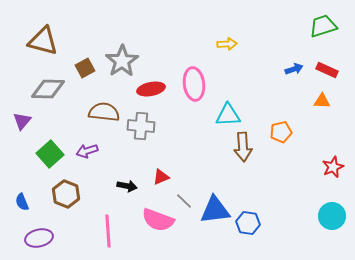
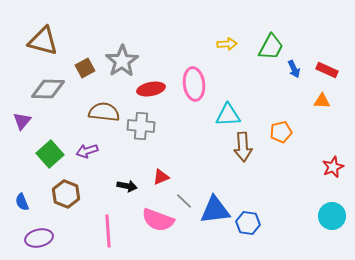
green trapezoid: moved 52 px left, 21 px down; rotated 136 degrees clockwise
blue arrow: rotated 84 degrees clockwise
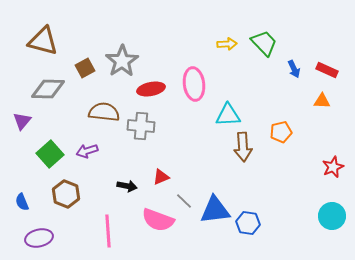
green trapezoid: moved 7 px left, 4 px up; rotated 72 degrees counterclockwise
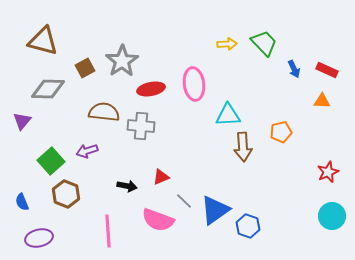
green square: moved 1 px right, 7 px down
red star: moved 5 px left, 5 px down
blue triangle: rotated 28 degrees counterclockwise
blue hexagon: moved 3 px down; rotated 10 degrees clockwise
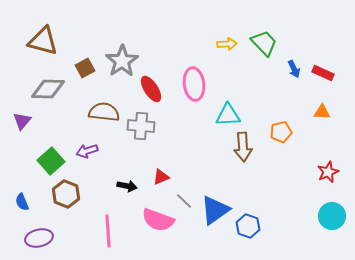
red rectangle: moved 4 px left, 3 px down
red ellipse: rotated 68 degrees clockwise
orange triangle: moved 11 px down
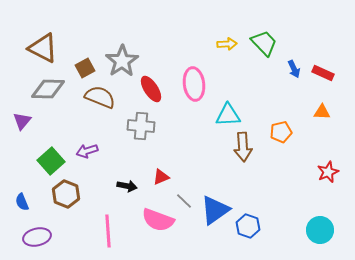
brown triangle: moved 7 px down; rotated 12 degrees clockwise
brown semicircle: moved 4 px left, 15 px up; rotated 16 degrees clockwise
cyan circle: moved 12 px left, 14 px down
purple ellipse: moved 2 px left, 1 px up
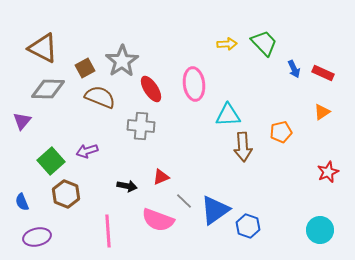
orange triangle: rotated 36 degrees counterclockwise
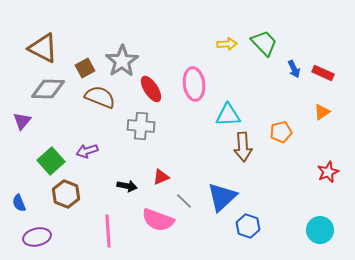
blue semicircle: moved 3 px left, 1 px down
blue triangle: moved 7 px right, 13 px up; rotated 8 degrees counterclockwise
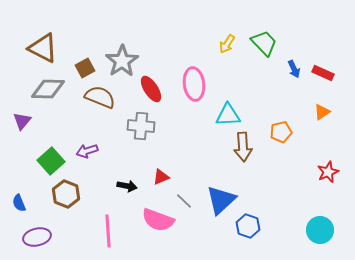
yellow arrow: rotated 126 degrees clockwise
blue triangle: moved 1 px left, 3 px down
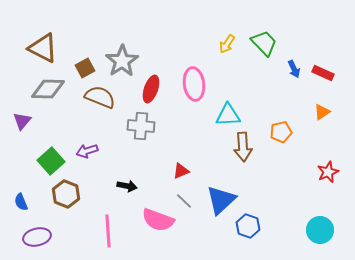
red ellipse: rotated 52 degrees clockwise
red triangle: moved 20 px right, 6 px up
blue semicircle: moved 2 px right, 1 px up
